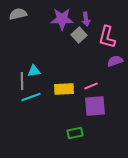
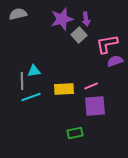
purple star: rotated 15 degrees counterclockwise
pink L-shape: moved 7 px down; rotated 65 degrees clockwise
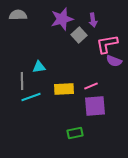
gray semicircle: moved 1 px down; rotated 12 degrees clockwise
purple arrow: moved 7 px right, 1 px down
purple semicircle: moved 1 px left; rotated 140 degrees counterclockwise
cyan triangle: moved 5 px right, 4 px up
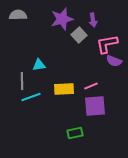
cyan triangle: moved 2 px up
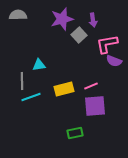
yellow rectangle: rotated 12 degrees counterclockwise
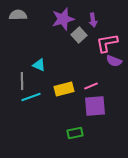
purple star: moved 1 px right
pink L-shape: moved 1 px up
cyan triangle: rotated 32 degrees clockwise
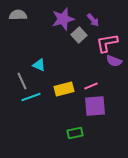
purple arrow: rotated 32 degrees counterclockwise
gray line: rotated 24 degrees counterclockwise
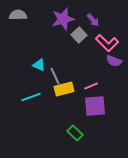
pink L-shape: rotated 125 degrees counterclockwise
gray line: moved 33 px right, 5 px up
green rectangle: rotated 56 degrees clockwise
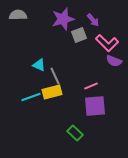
gray square: rotated 21 degrees clockwise
yellow rectangle: moved 12 px left, 3 px down
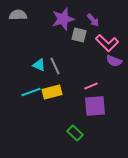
gray square: rotated 35 degrees clockwise
gray line: moved 10 px up
cyan line: moved 5 px up
